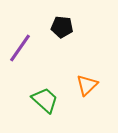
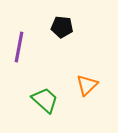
purple line: moved 1 px left, 1 px up; rotated 24 degrees counterclockwise
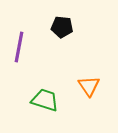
orange triangle: moved 2 px right, 1 px down; rotated 20 degrees counterclockwise
green trapezoid: rotated 24 degrees counterclockwise
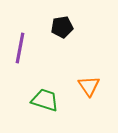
black pentagon: rotated 15 degrees counterclockwise
purple line: moved 1 px right, 1 px down
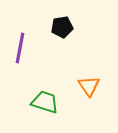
green trapezoid: moved 2 px down
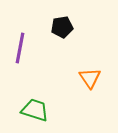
orange triangle: moved 1 px right, 8 px up
green trapezoid: moved 10 px left, 8 px down
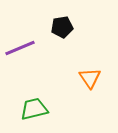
purple line: rotated 56 degrees clockwise
green trapezoid: moved 1 px left, 1 px up; rotated 32 degrees counterclockwise
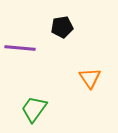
purple line: rotated 28 degrees clockwise
green trapezoid: rotated 40 degrees counterclockwise
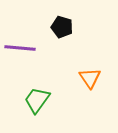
black pentagon: rotated 25 degrees clockwise
green trapezoid: moved 3 px right, 9 px up
